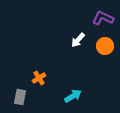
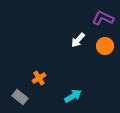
gray rectangle: rotated 63 degrees counterclockwise
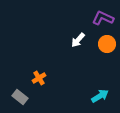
orange circle: moved 2 px right, 2 px up
cyan arrow: moved 27 px right
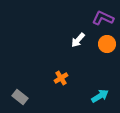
orange cross: moved 22 px right
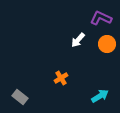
purple L-shape: moved 2 px left
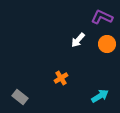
purple L-shape: moved 1 px right, 1 px up
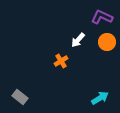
orange circle: moved 2 px up
orange cross: moved 17 px up
cyan arrow: moved 2 px down
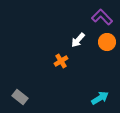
purple L-shape: rotated 20 degrees clockwise
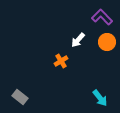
cyan arrow: rotated 84 degrees clockwise
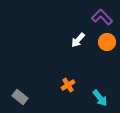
orange cross: moved 7 px right, 24 px down
